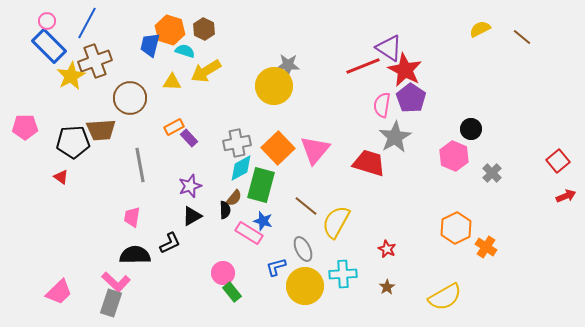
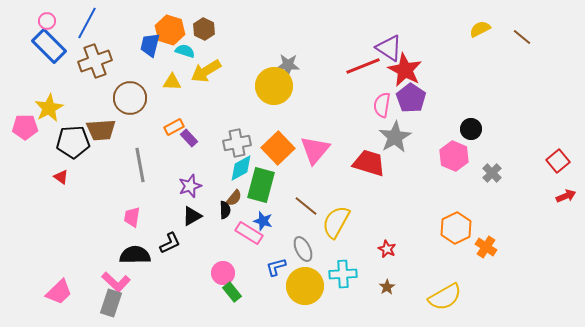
yellow star at (71, 76): moved 22 px left, 32 px down
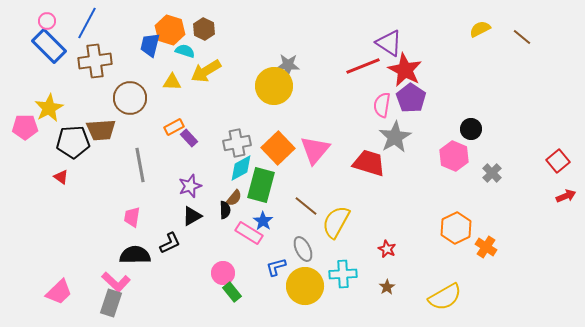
purple triangle at (389, 48): moved 5 px up
brown cross at (95, 61): rotated 12 degrees clockwise
blue star at (263, 221): rotated 18 degrees clockwise
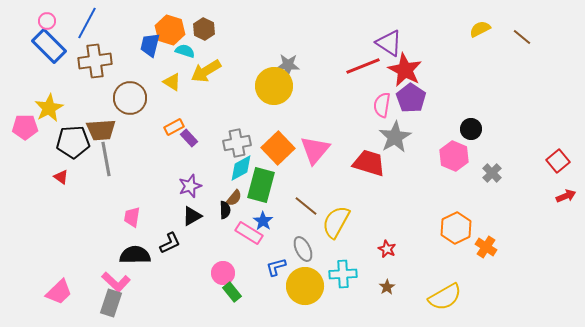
yellow triangle at (172, 82): rotated 30 degrees clockwise
gray line at (140, 165): moved 34 px left, 6 px up
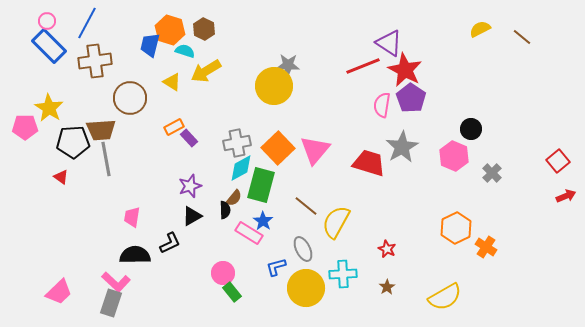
yellow star at (49, 108): rotated 12 degrees counterclockwise
gray star at (395, 137): moved 7 px right, 10 px down
yellow circle at (305, 286): moved 1 px right, 2 px down
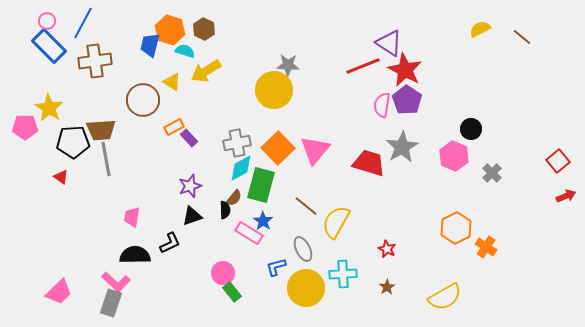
blue line at (87, 23): moved 4 px left
yellow circle at (274, 86): moved 4 px down
brown circle at (130, 98): moved 13 px right, 2 px down
purple pentagon at (411, 98): moved 4 px left, 2 px down
black triangle at (192, 216): rotated 10 degrees clockwise
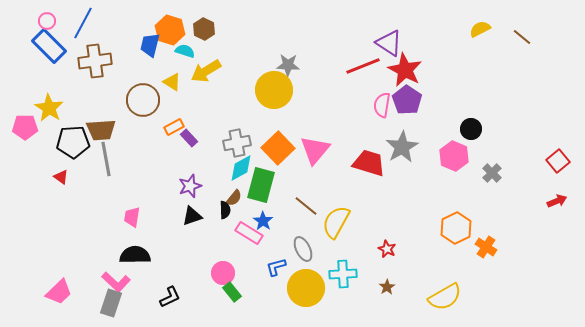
red arrow at (566, 196): moved 9 px left, 5 px down
black L-shape at (170, 243): moved 54 px down
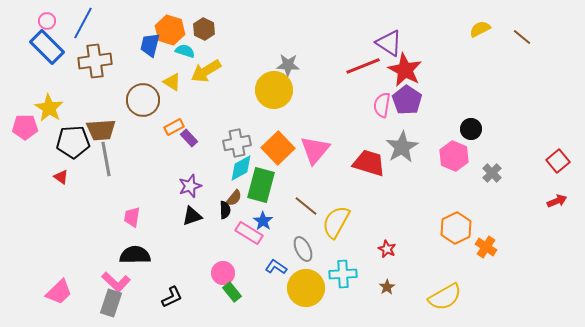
blue rectangle at (49, 46): moved 2 px left, 1 px down
blue L-shape at (276, 267): rotated 50 degrees clockwise
black L-shape at (170, 297): moved 2 px right
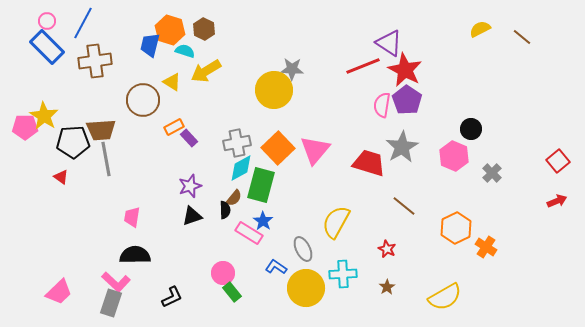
gray star at (288, 65): moved 4 px right, 4 px down
yellow star at (49, 108): moved 5 px left, 8 px down
brown line at (306, 206): moved 98 px right
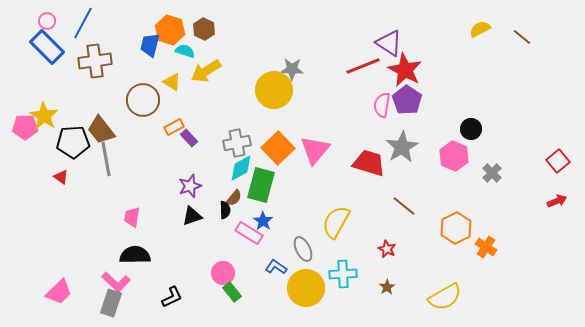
brown trapezoid at (101, 130): rotated 56 degrees clockwise
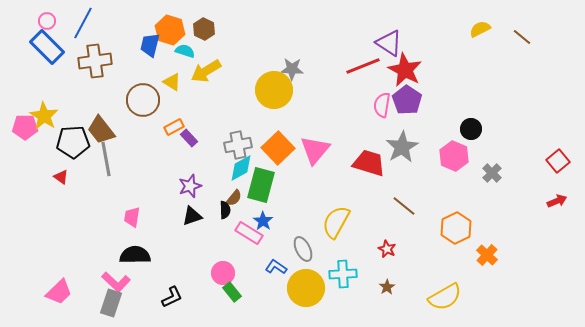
gray cross at (237, 143): moved 1 px right, 2 px down
orange cross at (486, 247): moved 1 px right, 8 px down; rotated 10 degrees clockwise
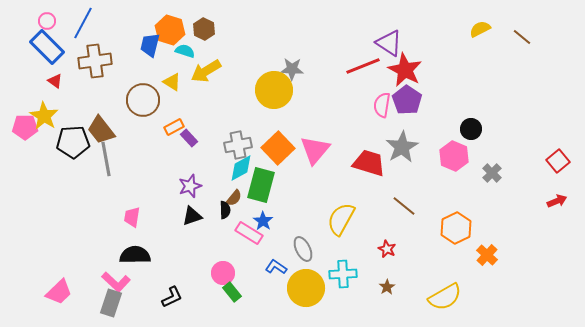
red triangle at (61, 177): moved 6 px left, 96 px up
yellow semicircle at (336, 222): moved 5 px right, 3 px up
